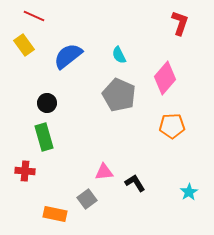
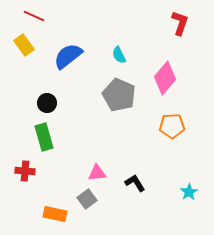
pink triangle: moved 7 px left, 1 px down
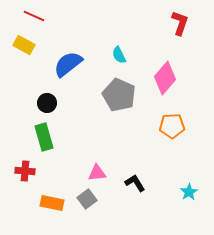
yellow rectangle: rotated 25 degrees counterclockwise
blue semicircle: moved 8 px down
orange rectangle: moved 3 px left, 11 px up
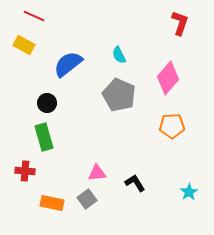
pink diamond: moved 3 px right
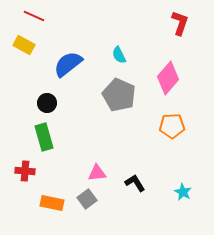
cyan star: moved 6 px left; rotated 12 degrees counterclockwise
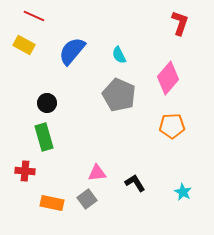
blue semicircle: moved 4 px right, 13 px up; rotated 12 degrees counterclockwise
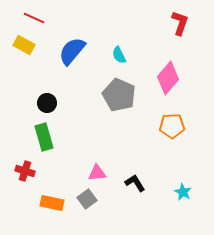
red line: moved 2 px down
red cross: rotated 12 degrees clockwise
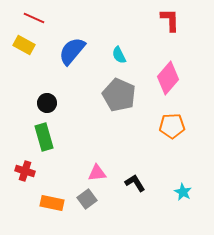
red L-shape: moved 10 px left, 3 px up; rotated 20 degrees counterclockwise
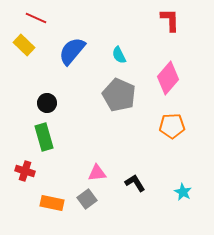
red line: moved 2 px right
yellow rectangle: rotated 15 degrees clockwise
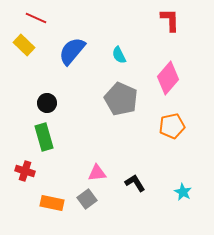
gray pentagon: moved 2 px right, 4 px down
orange pentagon: rotated 10 degrees counterclockwise
